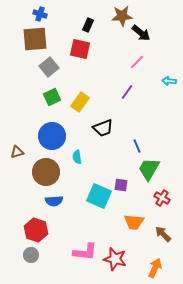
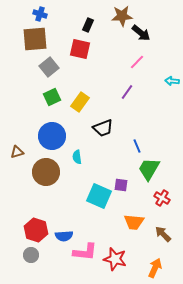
cyan arrow: moved 3 px right
blue semicircle: moved 10 px right, 35 px down
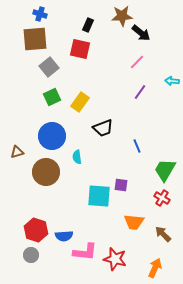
purple line: moved 13 px right
green trapezoid: moved 16 px right, 1 px down
cyan square: rotated 20 degrees counterclockwise
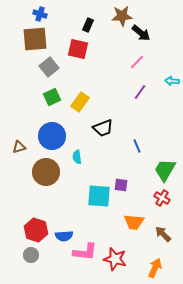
red square: moved 2 px left
brown triangle: moved 2 px right, 5 px up
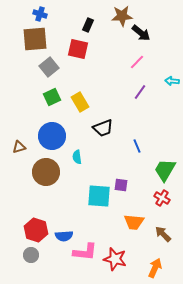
yellow rectangle: rotated 66 degrees counterclockwise
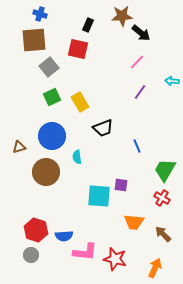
brown square: moved 1 px left, 1 px down
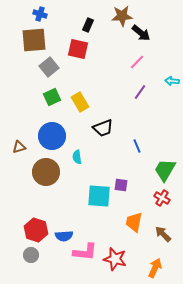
orange trapezoid: rotated 95 degrees clockwise
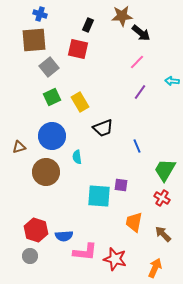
gray circle: moved 1 px left, 1 px down
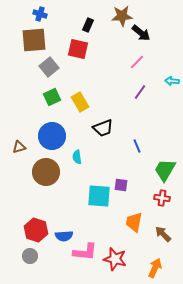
red cross: rotated 21 degrees counterclockwise
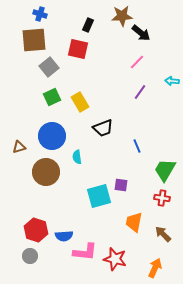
cyan square: rotated 20 degrees counterclockwise
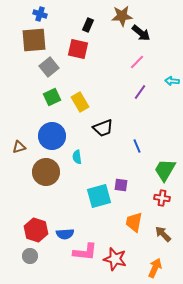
blue semicircle: moved 1 px right, 2 px up
